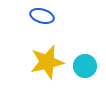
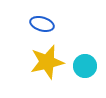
blue ellipse: moved 8 px down
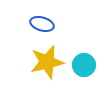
cyan circle: moved 1 px left, 1 px up
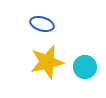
cyan circle: moved 1 px right, 2 px down
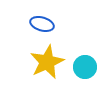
yellow star: rotated 12 degrees counterclockwise
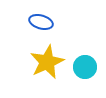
blue ellipse: moved 1 px left, 2 px up
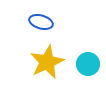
cyan circle: moved 3 px right, 3 px up
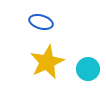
cyan circle: moved 5 px down
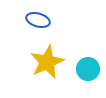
blue ellipse: moved 3 px left, 2 px up
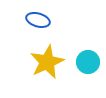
cyan circle: moved 7 px up
